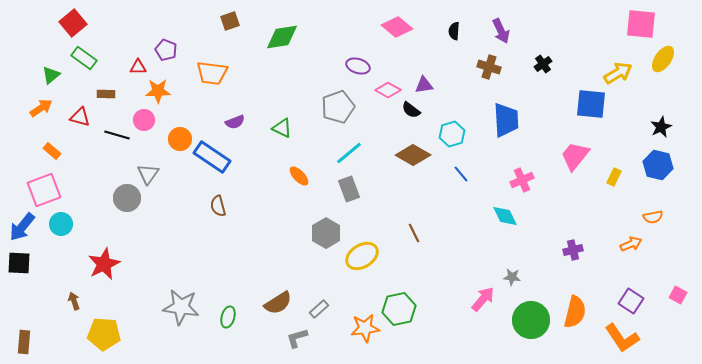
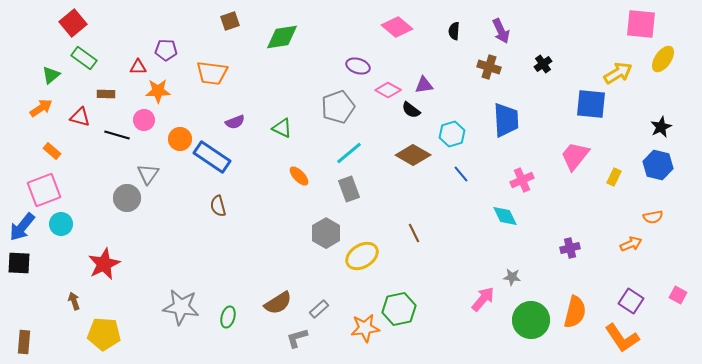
purple pentagon at (166, 50): rotated 20 degrees counterclockwise
purple cross at (573, 250): moved 3 px left, 2 px up
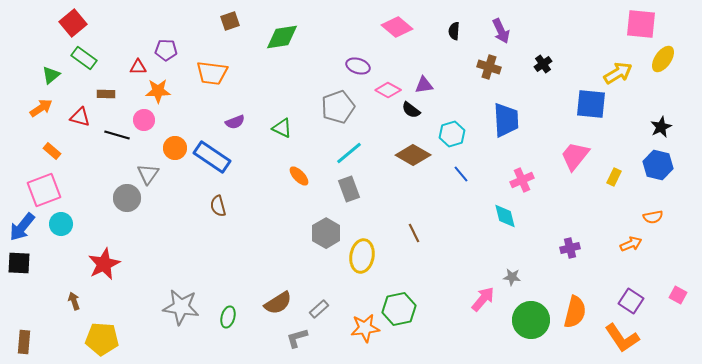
orange circle at (180, 139): moved 5 px left, 9 px down
cyan diamond at (505, 216): rotated 12 degrees clockwise
yellow ellipse at (362, 256): rotated 48 degrees counterclockwise
yellow pentagon at (104, 334): moved 2 px left, 5 px down
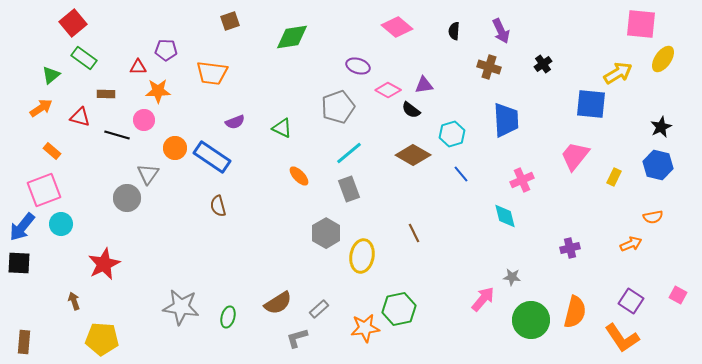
green diamond at (282, 37): moved 10 px right
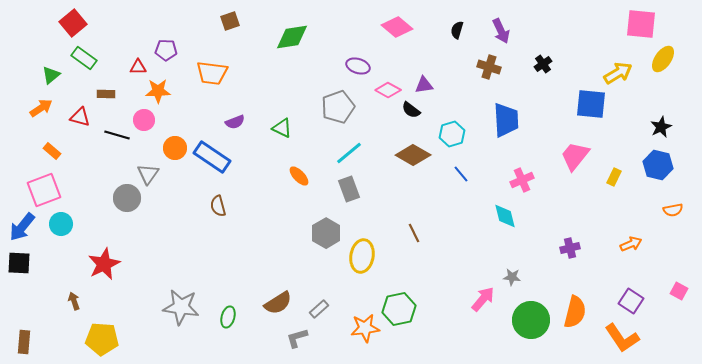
black semicircle at (454, 31): moved 3 px right, 1 px up; rotated 12 degrees clockwise
orange semicircle at (653, 217): moved 20 px right, 7 px up
pink square at (678, 295): moved 1 px right, 4 px up
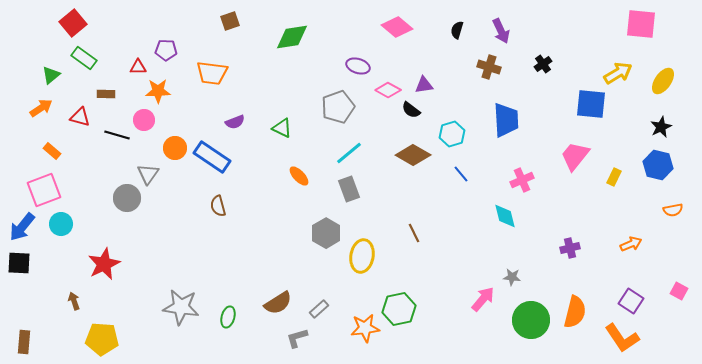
yellow ellipse at (663, 59): moved 22 px down
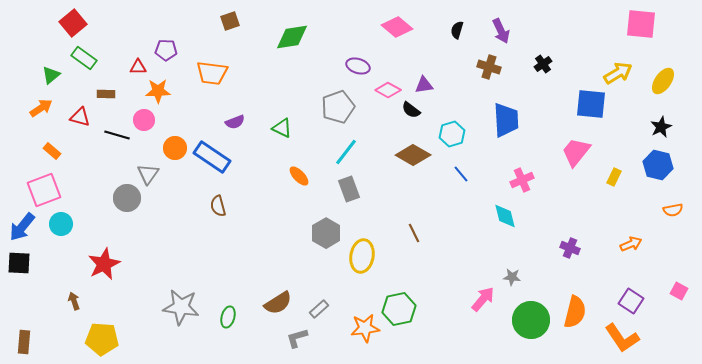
cyan line at (349, 153): moved 3 px left, 1 px up; rotated 12 degrees counterclockwise
pink trapezoid at (575, 156): moved 1 px right, 4 px up
purple cross at (570, 248): rotated 36 degrees clockwise
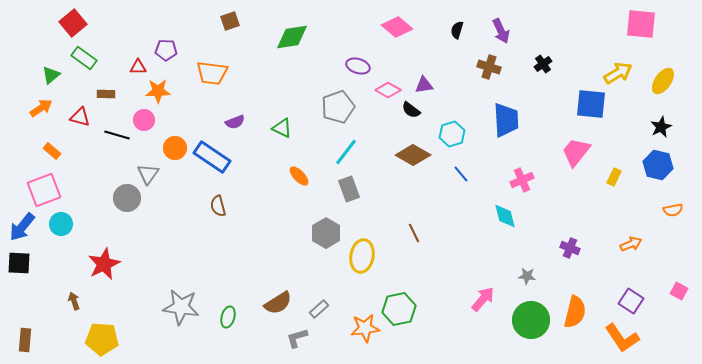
gray star at (512, 277): moved 15 px right, 1 px up
brown rectangle at (24, 342): moved 1 px right, 2 px up
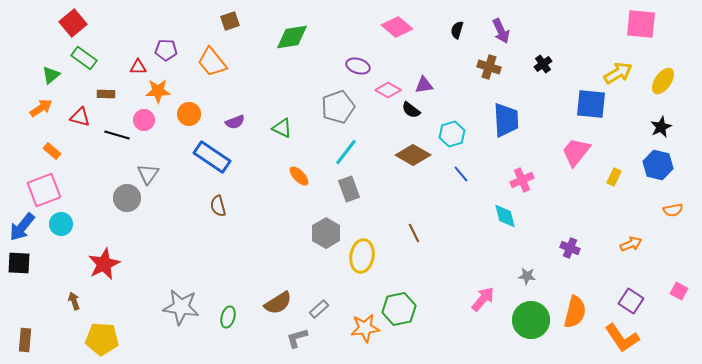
orange trapezoid at (212, 73): moved 11 px up; rotated 44 degrees clockwise
orange circle at (175, 148): moved 14 px right, 34 px up
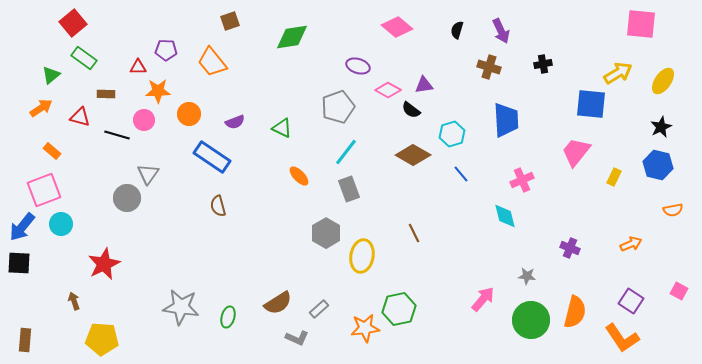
black cross at (543, 64): rotated 24 degrees clockwise
gray L-shape at (297, 338): rotated 140 degrees counterclockwise
